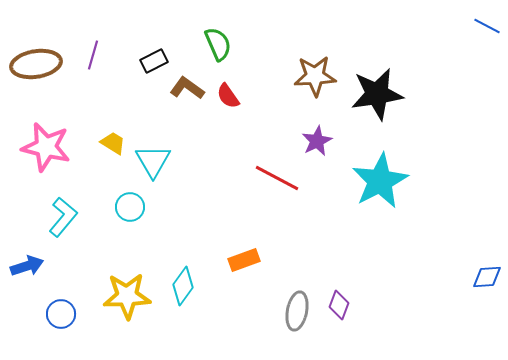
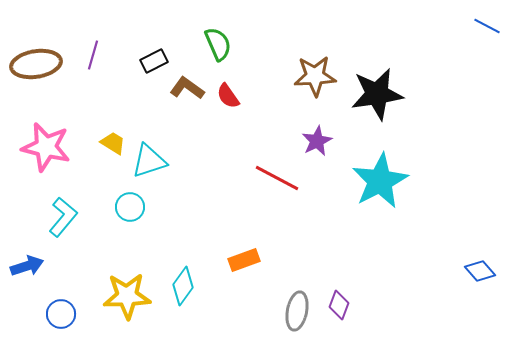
cyan triangle: moved 4 px left; rotated 42 degrees clockwise
blue diamond: moved 7 px left, 6 px up; rotated 52 degrees clockwise
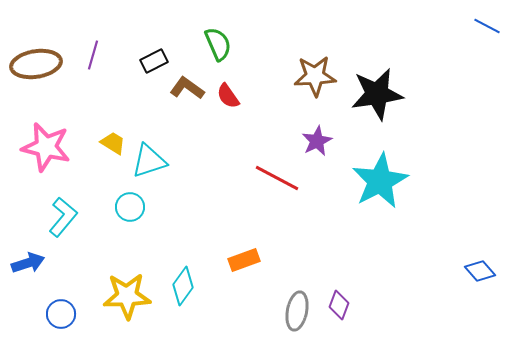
blue arrow: moved 1 px right, 3 px up
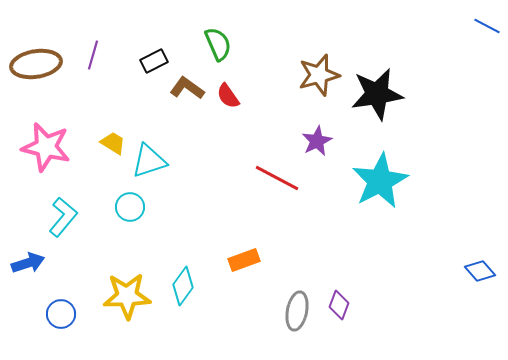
brown star: moved 4 px right, 1 px up; rotated 12 degrees counterclockwise
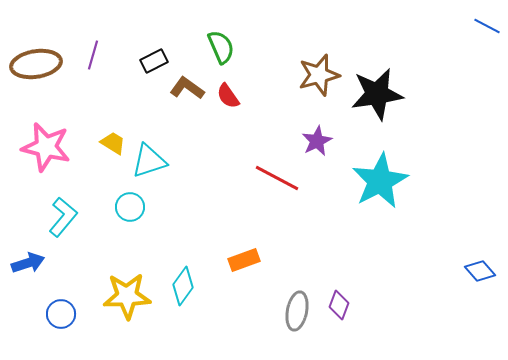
green semicircle: moved 3 px right, 3 px down
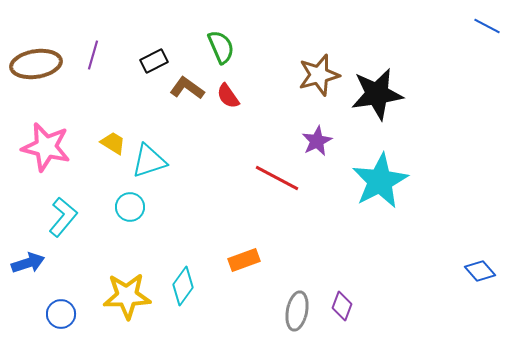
purple diamond: moved 3 px right, 1 px down
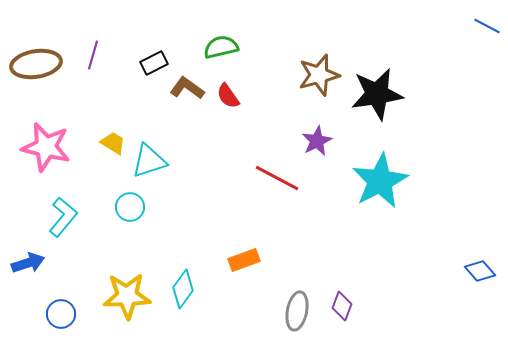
green semicircle: rotated 80 degrees counterclockwise
black rectangle: moved 2 px down
cyan diamond: moved 3 px down
